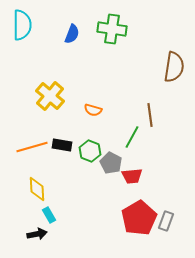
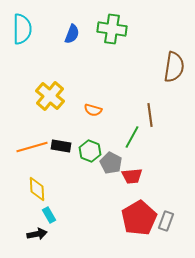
cyan semicircle: moved 4 px down
black rectangle: moved 1 px left, 1 px down
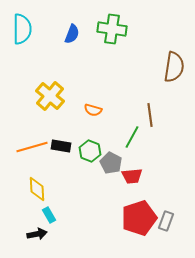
red pentagon: rotated 12 degrees clockwise
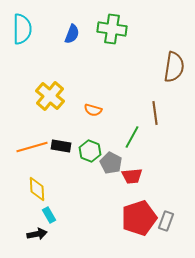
brown line: moved 5 px right, 2 px up
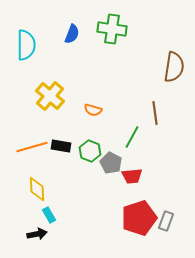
cyan semicircle: moved 4 px right, 16 px down
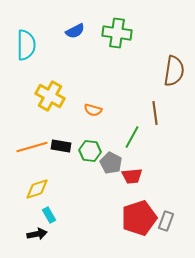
green cross: moved 5 px right, 4 px down
blue semicircle: moved 3 px right, 3 px up; rotated 42 degrees clockwise
brown semicircle: moved 4 px down
yellow cross: rotated 12 degrees counterclockwise
green hexagon: rotated 15 degrees counterclockwise
yellow diamond: rotated 75 degrees clockwise
